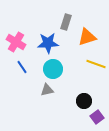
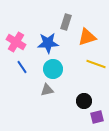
purple square: rotated 24 degrees clockwise
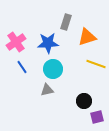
pink cross: rotated 24 degrees clockwise
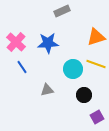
gray rectangle: moved 4 px left, 11 px up; rotated 49 degrees clockwise
orange triangle: moved 9 px right
pink cross: rotated 12 degrees counterclockwise
cyan circle: moved 20 px right
black circle: moved 6 px up
purple square: rotated 16 degrees counterclockwise
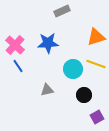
pink cross: moved 1 px left, 3 px down
blue line: moved 4 px left, 1 px up
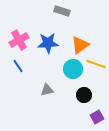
gray rectangle: rotated 42 degrees clockwise
orange triangle: moved 16 px left, 8 px down; rotated 18 degrees counterclockwise
pink cross: moved 4 px right, 5 px up; rotated 18 degrees clockwise
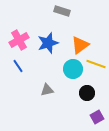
blue star: rotated 15 degrees counterclockwise
black circle: moved 3 px right, 2 px up
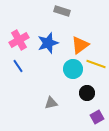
gray triangle: moved 4 px right, 13 px down
